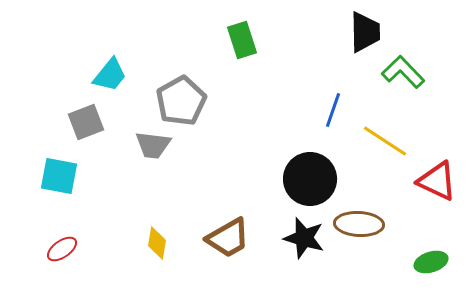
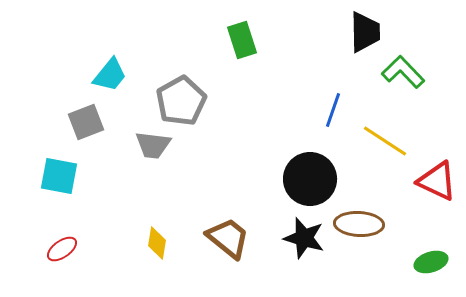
brown trapezoid: rotated 111 degrees counterclockwise
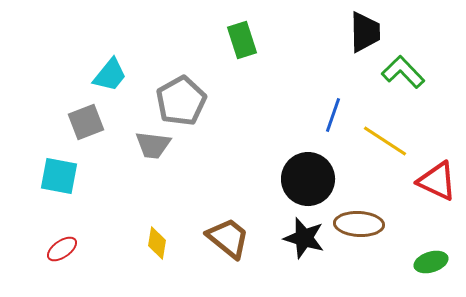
blue line: moved 5 px down
black circle: moved 2 px left
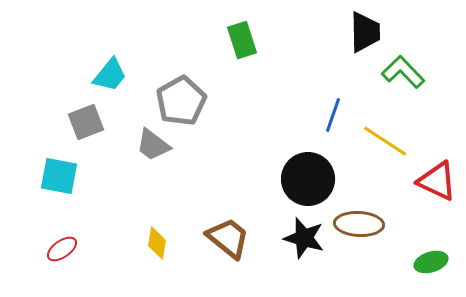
gray trapezoid: rotated 30 degrees clockwise
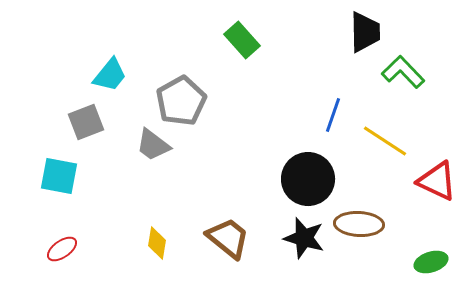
green rectangle: rotated 24 degrees counterclockwise
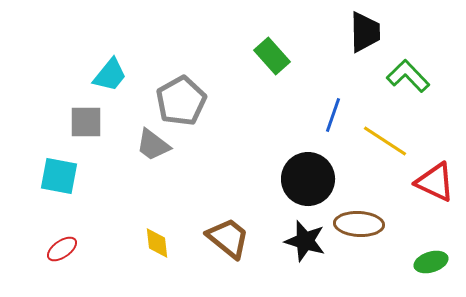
green rectangle: moved 30 px right, 16 px down
green L-shape: moved 5 px right, 4 px down
gray square: rotated 21 degrees clockwise
red triangle: moved 2 px left, 1 px down
black star: moved 1 px right, 3 px down
yellow diamond: rotated 16 degrees counterclockwise
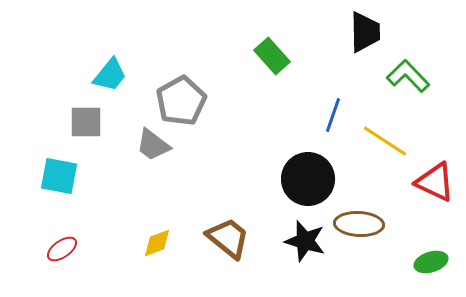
yellow diamond: rotated 76 degrees clockwise
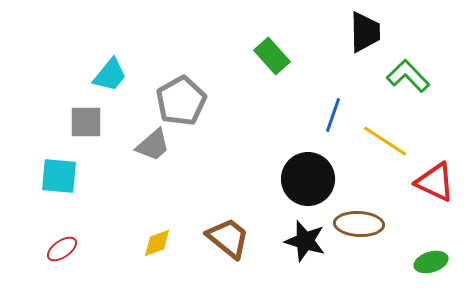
gray trapezoid: rotated 78 degrees counterclockwise
cyan square: rotated 6 degrees counterclockwise
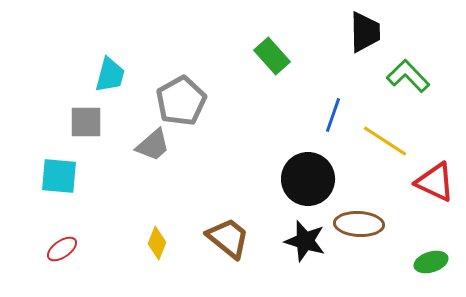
cyan trapezoid: rotated 24 degrees counterclockwise
yellow diamond: rotated 48 degrees counterclockwise
